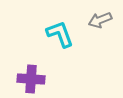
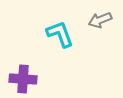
purple cross: moved 8 px left
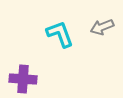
gray arrow: moved 2 px right, 7 px down
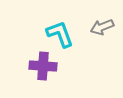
purple cross: moved 20 px right, 13 px up
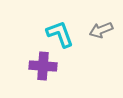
gray arrow: moved 1 px left, 3 px down
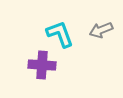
purple cross: moved 1 px left, 1 px up
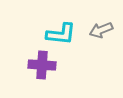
cyan L-shape: moved 1 px right; rotated 116 degrees clockwise
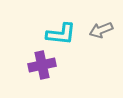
purple cross: rotated 16 degrees counterclockwise
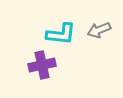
gray arrow: moved 2 px left
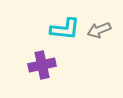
cyan L-shape: moved 4 px right, 5 px up
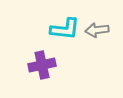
gray arrow: moved 2 px left; rotated 15 degrees clockwise
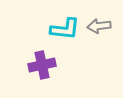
gray arrow: moved 2 px right, 4 px up
